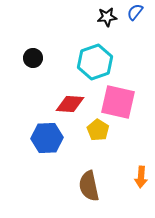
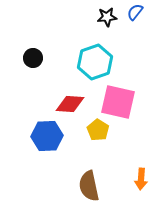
blue hexagon: moved 2 px up
orange arrow: moved 2 px down
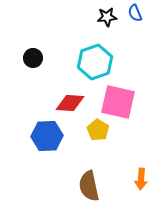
blue semicircle: moved 1 px down; rotated 60 degrees counterclockwise
red diamond: moved 1 px up
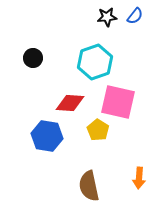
blue semicircle: moved 3 px down; rotated 120 degrees counterclockwise
blue hexagon: rotated 12 degrees clockwise
orange arrow: moved 2 px left, 1 px up
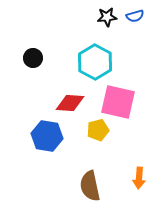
blue semicircle: rotated 36 degrees clockwise
cyan hexagon: rotated 12 degrees counterclockwise
yellow pentagon: rotated 25 degrees clockwise
brown semicircle: moved 1 px right
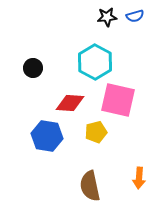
black circle: moved 10 px down
pink square: moved 2 px up
yellow pentagon: moved 2 px left, 2 px down
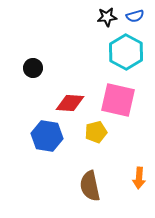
cyan hexagon: moved 31 px right, 10 px up
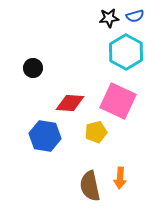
black star: moved 2 px right, 1 px down
pink square: moved 1 px down; rotated 12 degrees clockwise
blue hexagon: moved 2 px left
orange arrow: moved 19 px left
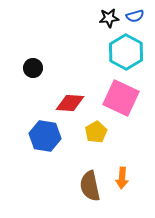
pink square: moved 3 px right, 3 px up
yellow pentagon: rotated 15 degrees counterclockwise
orange arrow: moved 2 px right
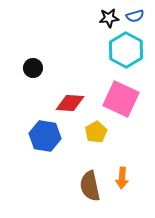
cyan hexagon: moved 2 px up
pink square: moved 1 px down
